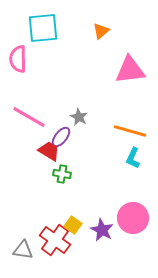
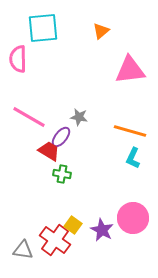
gray star: rotated 18 degrees counterclockwise
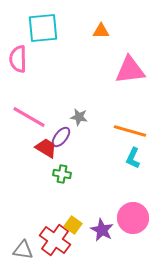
orange triangle: rotated 42 degrees clockwise
red trapezoid: moved 3 px left, 3 px up
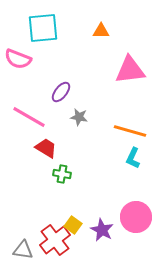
pink semicircle: rotated 68 degrees counterclockwise
purple ellipse: moved 45 px up
pink circle: moved 3 px right, 1 px up
red cross: rotated 16 degrees clockwise
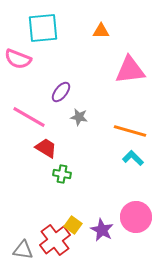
cyan L-shape: rotated 110 degrees clockwise
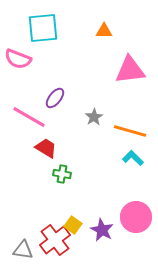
orange triangle: moved 3 px right
purple ellipse: moved 6 px left, 6 px down
gray star: moved 15 px right; rotated 30 degrees clockwise
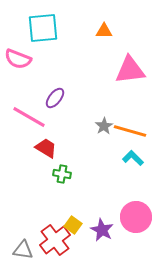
gray star: moved 10 px right, 9 px down
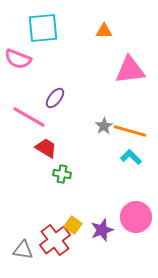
cyan L-shape: moved 2 px left, 1 px up
purple star: rotated 25 degrees clockwise
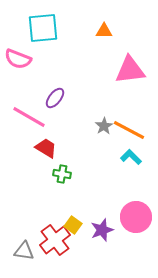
orange line: moved 1 px left, 1 px up; rotated 12 degrees clockwise
gray triangle: moved 1 px right, 1 px down
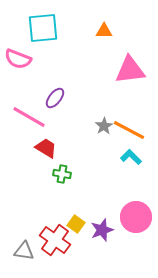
yellow square: moved 3 px right, 1 px up
red cross: rotated 16 degrees counterclockwise
